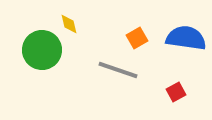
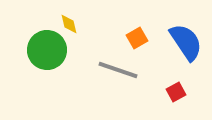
blue semicircle: moved 4 px down; rotated 48 degrees clockwise
green circle: moved 5 px right
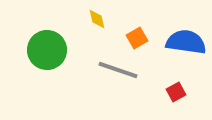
yellow diamond: moved 28 px right, 5 px up
blue semicircle: rotated 48 degrees counterclockwise
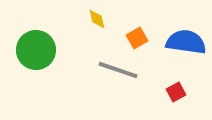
green circle: moved 11 px left
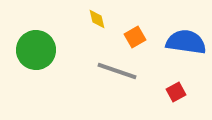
orange square: moved 2 px left, 1 px up
gray line: moved 1 px left, 1 px down
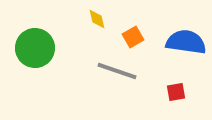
orange square: moved 2 px left
green circle: moved 1 px left, 2 px up
red square: rotated 18 degrees clockwise
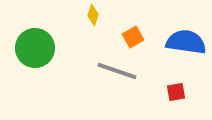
yellow diamond: moved 4 px left, 4 px up; rotated 30 degrees clockwise
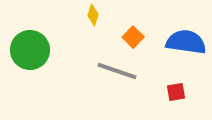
orange square: rotated 15 degrees counterclockwise
green circle: moved 5 px left, 2 px down
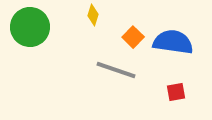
blue semicircle: moved 13 px left
green circle: moved 23 px up
gray line: moved 1 px left, 1 px up
